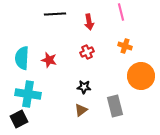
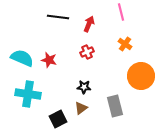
black line: moved 3 px right, 3 px down; rotated 10 degrees clockwise
red arrow: moved 2 px down; rotated 147 degrees counterclockwise
orange cross: moved 2 px up; rotated 16 degrees clockwise
cyan semicircle: rotated 110 degrees clockwise
brown triangle: moved 2 px up
black square: moved 39 px right
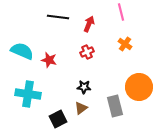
cyan semicircle: moved 7 px up
orange circle: moved 2 px left, 11 px down
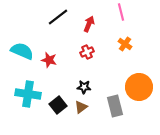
black line: rotated 45 degrees counterclockwise
brown triangle: moved 1 px up
black square: moved 14 px up; rotated 12 degrees counterclockwise
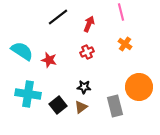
cyan semicircle: rotated 10 degrees clockwise
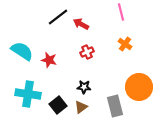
red arrow: moved 8 px left; rotated 84 degrees counterclockwise
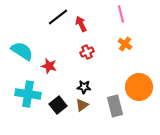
pink line: moved 2 px down
red arrow: rotated 35 degrees clockwise
red star: moved 6 px down
brown triangle: moved 1 px right, 2 px up
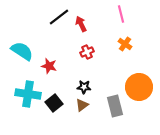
black line: moved 1 px right
black square: moved 4 px left, 2 px up
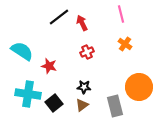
red arrow: moved 1 px right, 1 px up
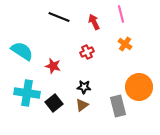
black line: rotated 60 degrees clockwise
red arrow: moved 12 px right, 1 px up
red star: moved 4 px right
cyan cross: moved 1 px left, 1 px up
gray rectangle: moved 3 px right
